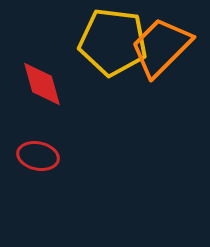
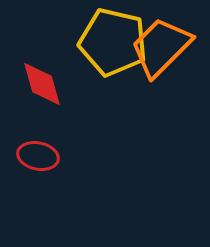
yellow pentagon: rotated 6 degrees clockwise
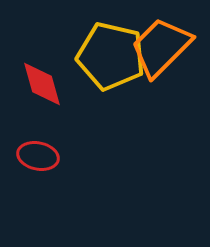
yellow pentagon: moved 2 px left, 14 px down
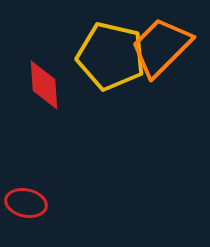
red diamond: moved 2 px right, 1 px down; rotated 12 degrees clockwise
red ellipse: moved 12 px left, 47 px down
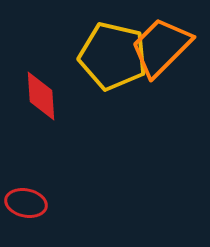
yellow pentagon: moved 2 px right
red diamond: moved 3 px left, 11 px down
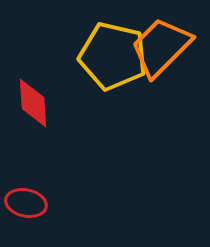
red diamond: moved 8 px left, 7 px down
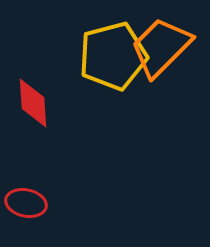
yellow pentagon: rotated 28 degrees counterclockwise
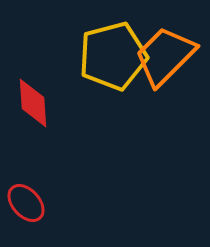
orange trapezoid: moved 4 px right, 9 px down
red ellipse: rotated 36 degrees clockwise
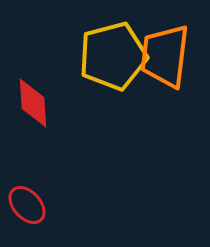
orange trapezoid: rotated 38 degrees counterclockwise
red ellipse: moved 1 px right, 2 px down
